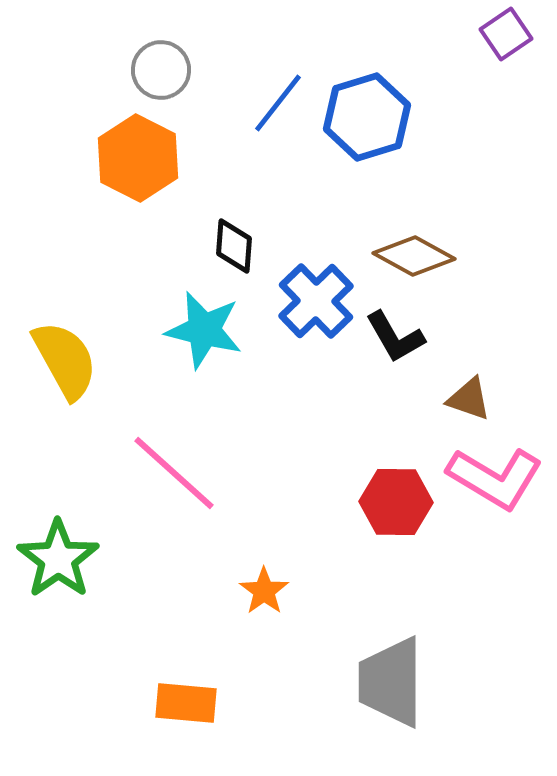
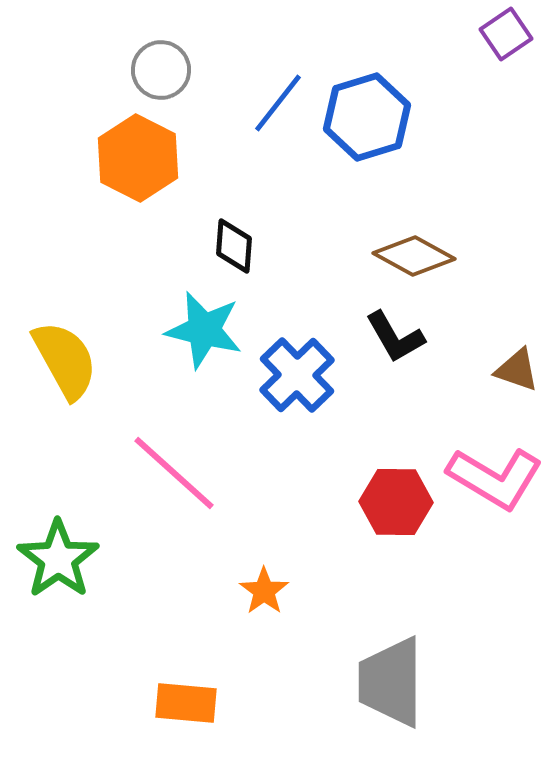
blue cross: moved 19 px left, 74 px down
brown triangle: moved 48 px right, 29 px up
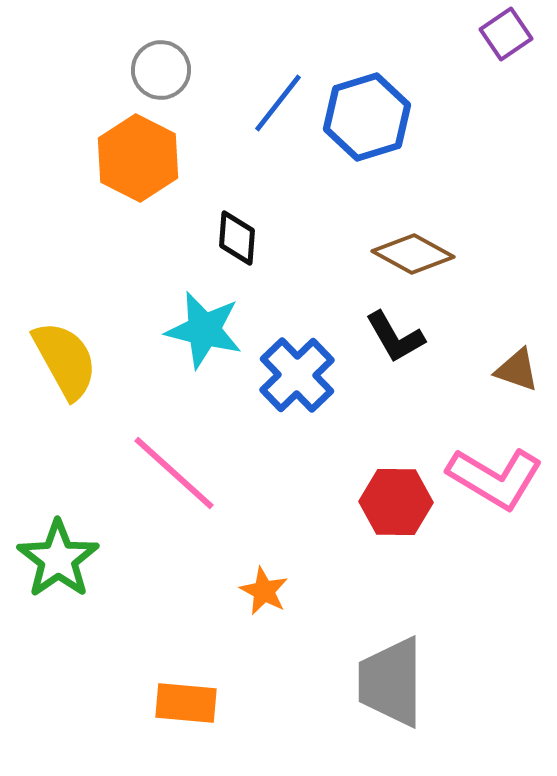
black diamond: moved 3 px right, 8 px up
brown diamond: moved 1 px left, 2 px up
orange star: rotated 9 degrees counterclockwise
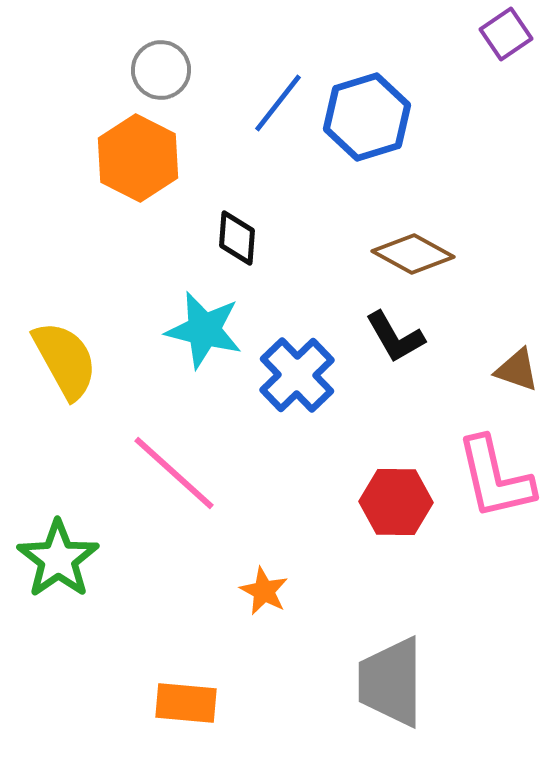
pink L-shape: rotated 46 degrees clockwise
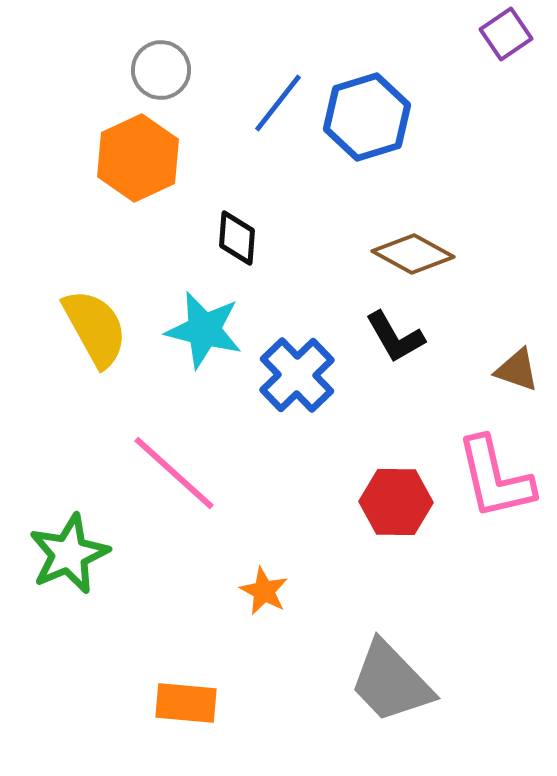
orange hexagon: rotated 8 degrees clockwise
yellow semicircle: moved 30 px right, 32 px up
green star: moved 11 px right, 5 px up; rotated 12 degrees clockwise
gray trapezoid: rotated 44 degrees counterclockwise
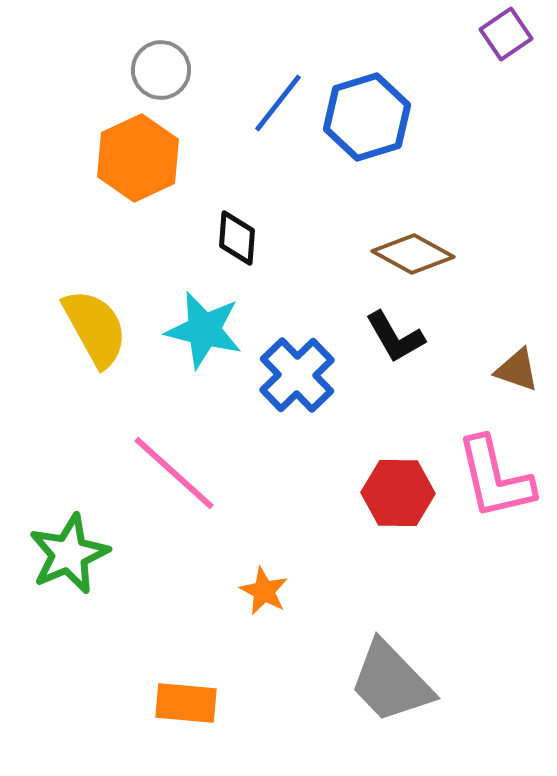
red hexagon: moved 2 px right, 9 px up
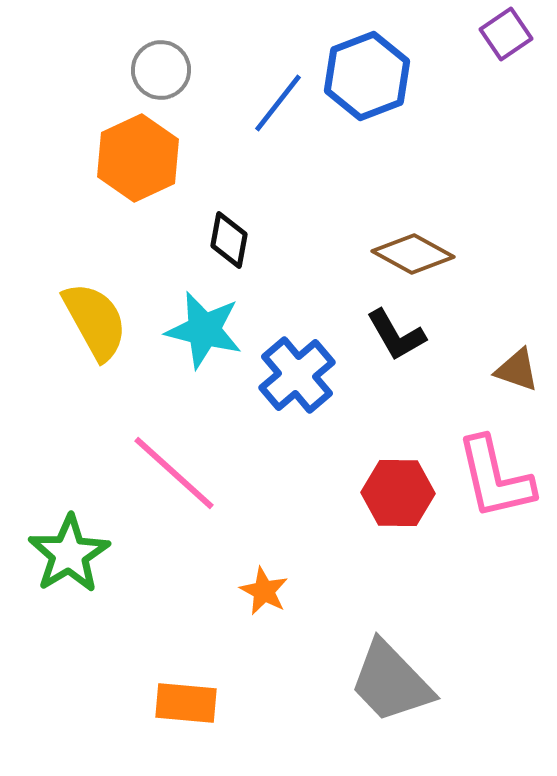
blue hexagon: moved 41 px up; rotated 4 degrees counterclockwise
black diamond: moved 8 px left, 2 px down; rotated 6 degrees clockwise
yellow semicircle: moved 7 px up
black L-shape: moved 1 px right, 2 px up
blue cross: rotated 4 degrees clockwise
green star: rotated 8 degrees counterclockwise
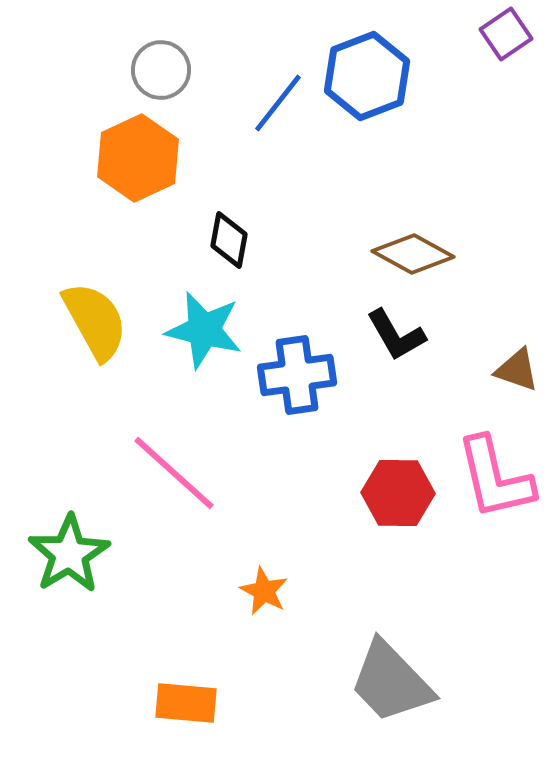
blue cross: rotated 32 degrees clockwise
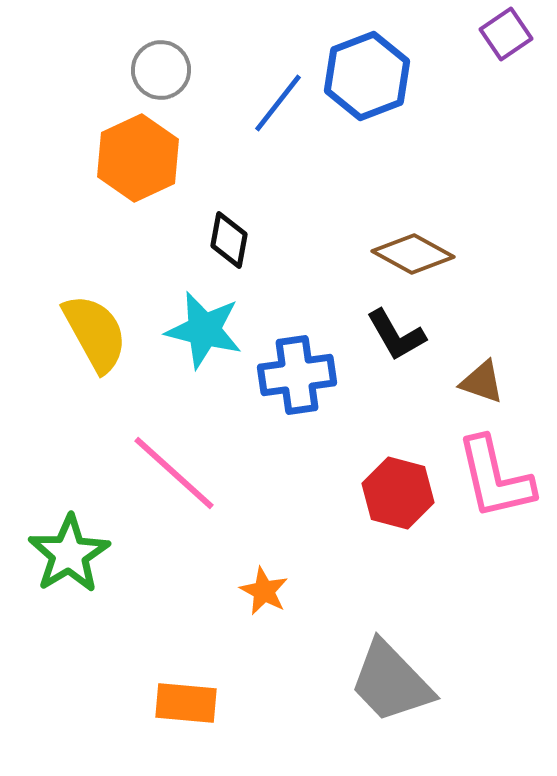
yellow semicircle: moved 12 px down
brown triangle: moved 35 px left, 12 px down
red hexagon: rotated 14 degrees clockwise
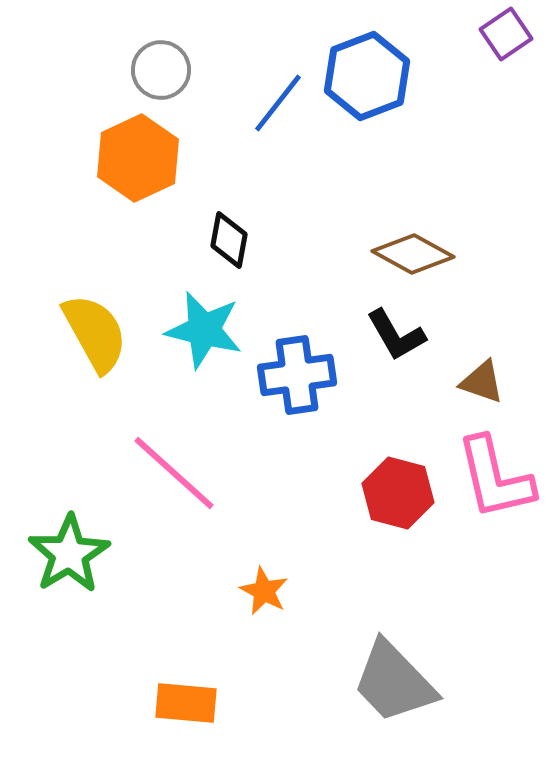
gray trapezoid: moved 3 px right
